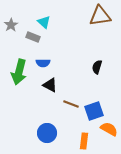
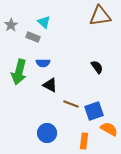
black semicircle: rotated 128 degrees clockwise
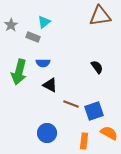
cyan triangle: rotated 40 degrees clockwise
orange semicircle: moved 4 px down
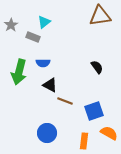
brown line: moved 6 px left, 3 px up
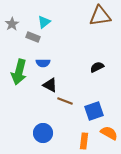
gray star: moved 1 px right, 1 px up
black semicircle: rotated 80 degrees counterclockwise
blue circle: moved 4 px left
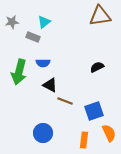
gray star: moved 2 px up; rotated 24 degrees clockwise
orange semicircle: rotated 36 degrees clockwise
orange rectangle: moved 1 px up
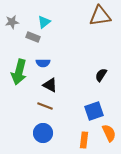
black semicircle: moved 4 px right, 8 px down; rotated 32 degrees counterclockwise
brown line: moved 20 px left, 5 px down
